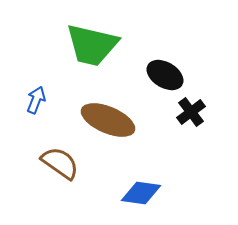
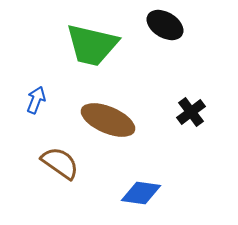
black ellipse: moved 50 px up
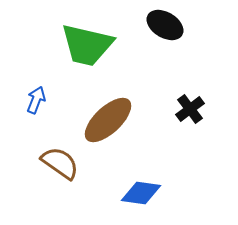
green trapezoid: moved 5 px left
black cross: moved 1 px left, 3 px up
brown ellipse: rotated 66 degrees counterclockwise
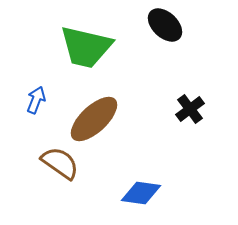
black ellipse: rotated 12 degrees clockwise
green trapezoid: moved 1 px left, 2 px down
brown ellipse: moved 14 px left, 1 px up
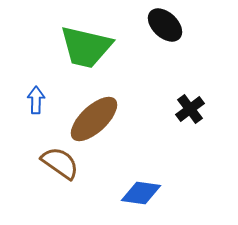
blue arrow: rotated 20 degrees counterclockwise
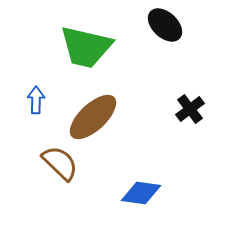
brown ellipse: moved 1 px left, 2 px up
brown semicircle: rotated 9 degrees clockwise
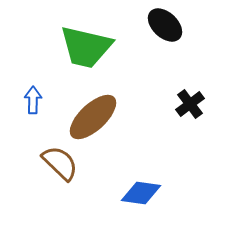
blue arrow: moved 3 px left
black cross: moved 5 px up
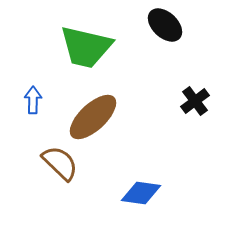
black cross: moved 5 px right, 3 px up
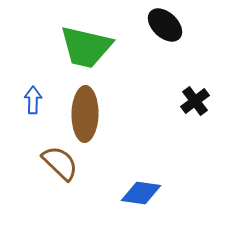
brown ellipse: moved 8 px left, 3 px up; rotated 46 degrees counterclockwise
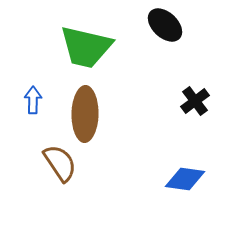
brown semicircle: rotated 12 degrees clockwise
blue diamond: moved 44 px right, 14 px up
